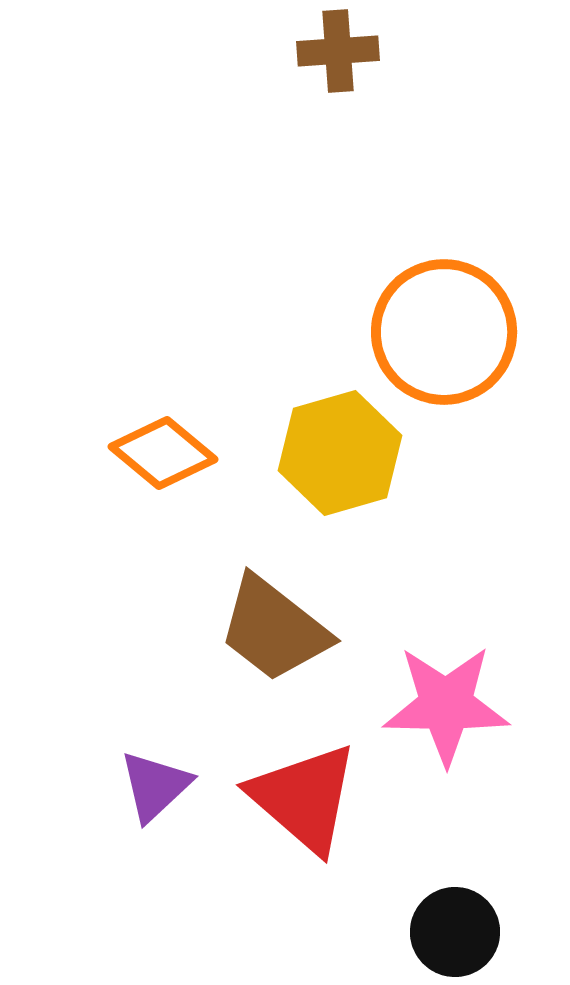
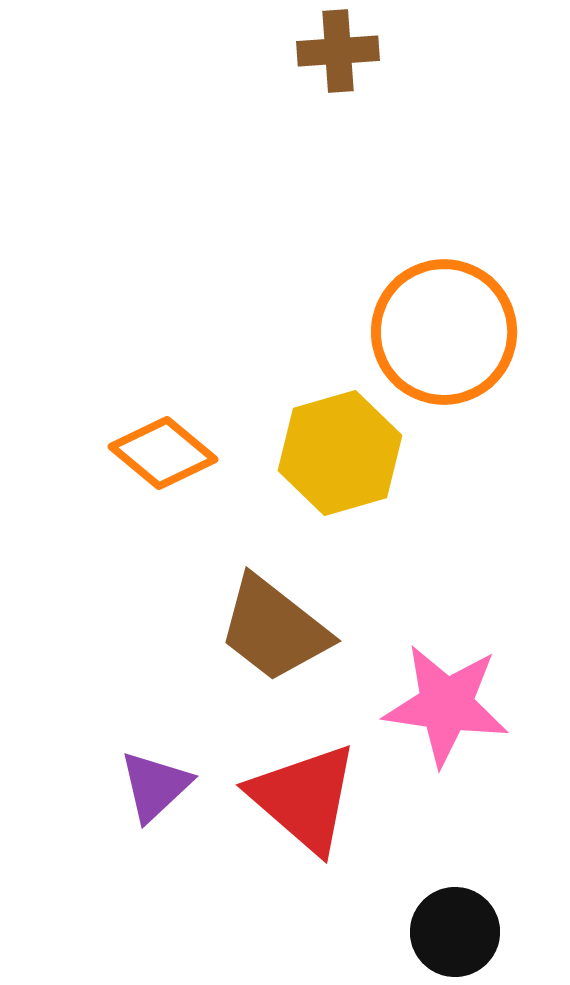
pink star: rotated 7 degrees clockwise
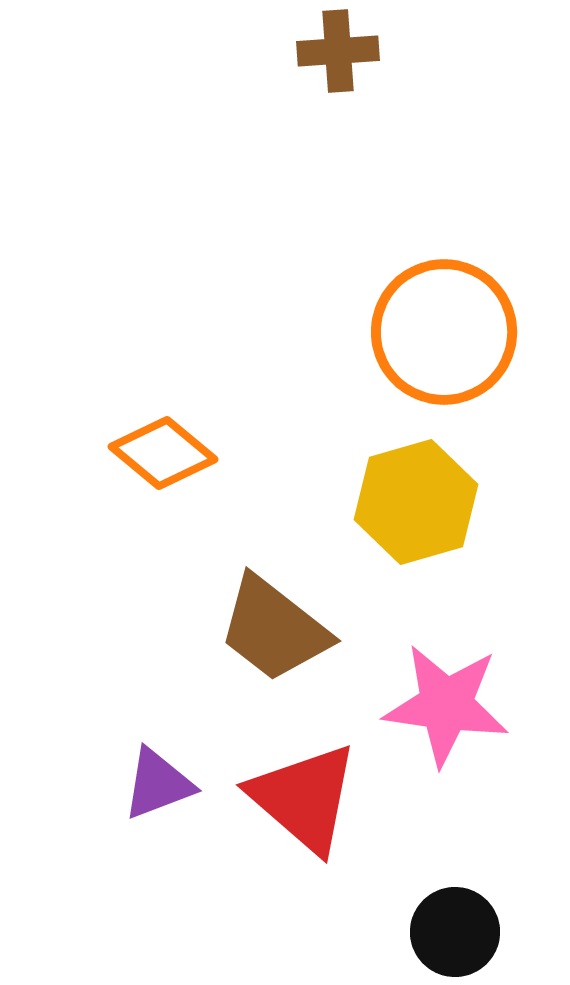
yellow hexagon: moved 76 px right, 49 px down
purple triangle: moved 3 px right, 2 px up; rotated 22 degrees clockwise
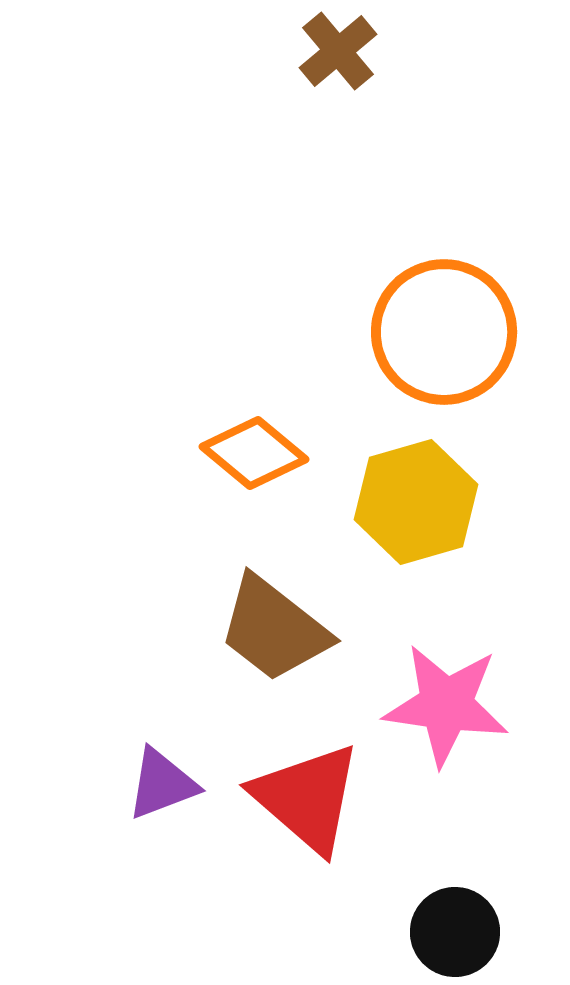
brown cross: rotated 36 degrees counterclockwise
orange diamond: moved 91 px right
purple triangle: moved 4 px right
red triangle: moved 3 px right
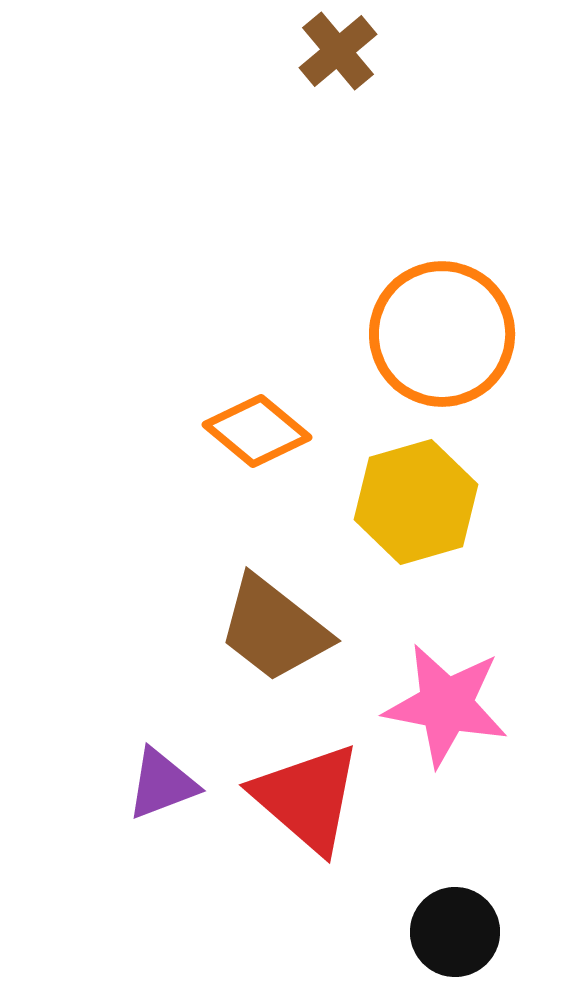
orange circle: moved 2 px left, 2 px down
orange diamond: moved 3 px right, 22 px up
pink star: rotated 3 degrees clockwise
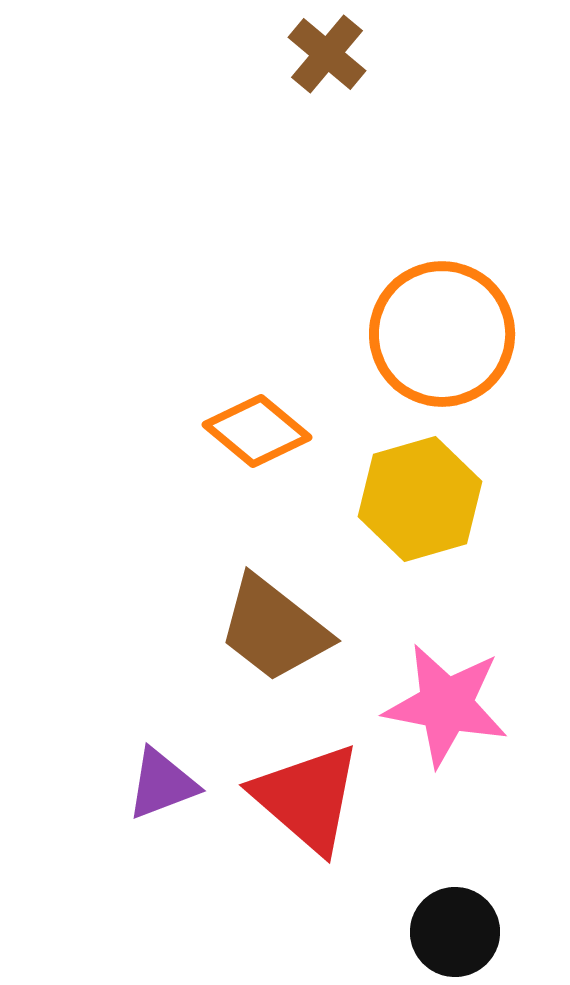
brown cross: moved 11 px left, 3 px down; rotated 10 degrees counterclockwise
yellow hexagon: moved 4 px right, 3 px up
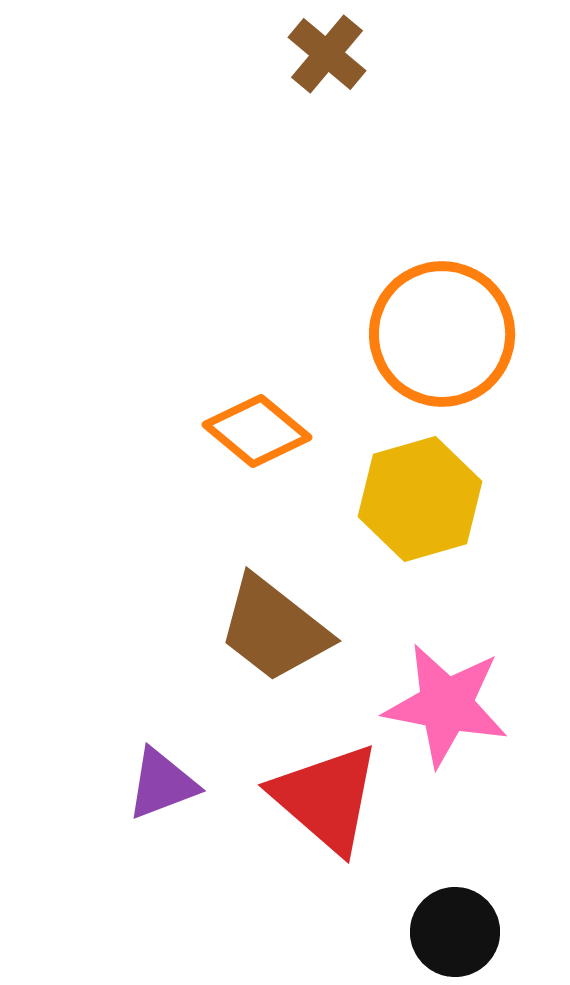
red triangle: moved 19 px right
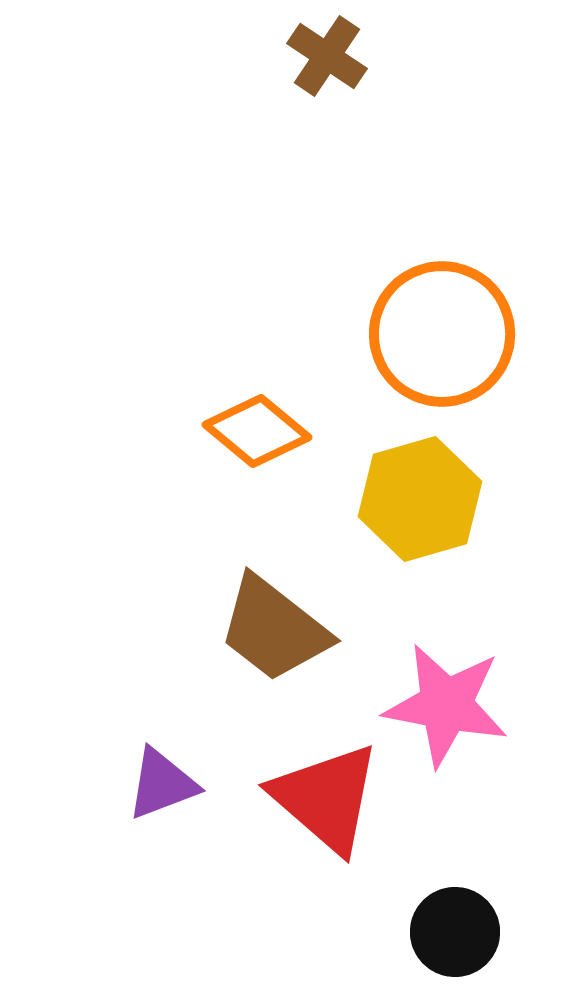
brown cross: moved 2 px down; rotated 6 degrees counterclockwise
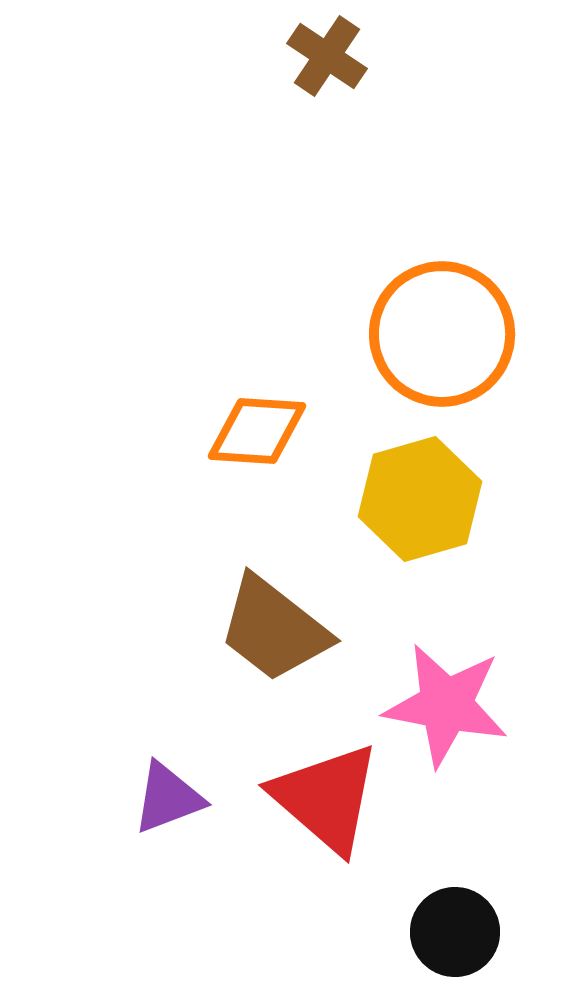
orange diamond: rotated 36 degrees counterclockwise
purple triangle: moved 6 px right, 14 px down
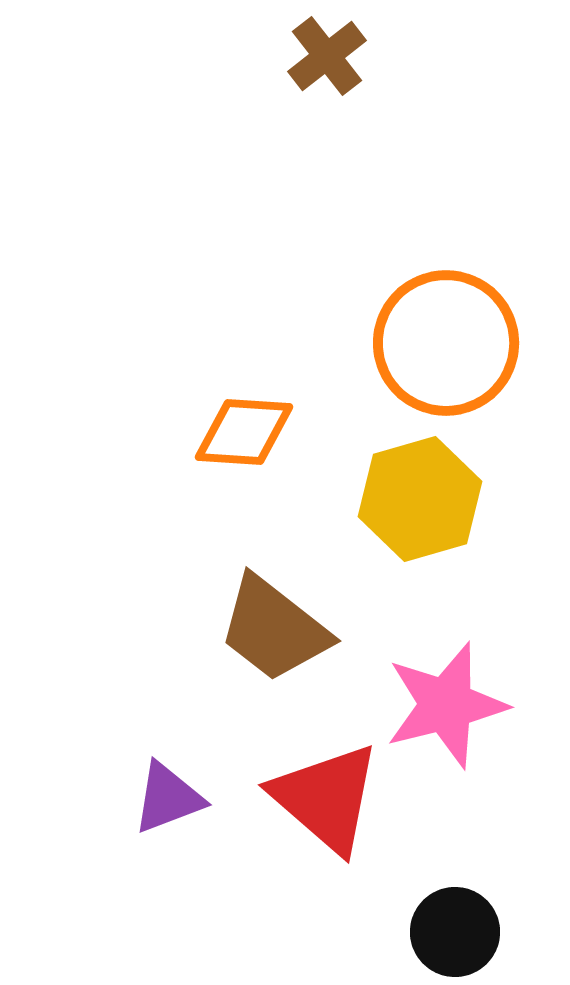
brown cross: rotated 18 degrees clockwise
orange circle: moved 4 px right, 9 px down
orange diamond: moved 13 px left, 1 px down
pink star: rotated 25 degrees counterclockwise
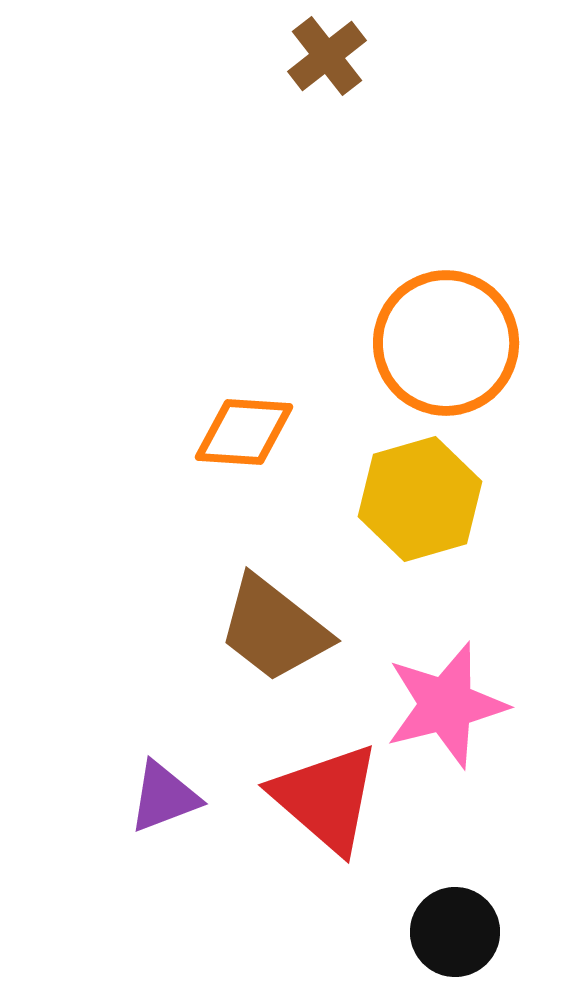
purple triangle: moved 4 px left, 1 px up
